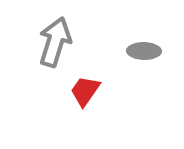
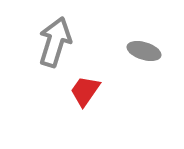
gray ellipse: rotated 16 degrees clockwise
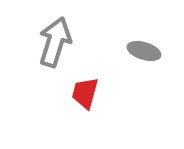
red trapezoid: moved 2 px down; rotated 20 degrees counterclockwise
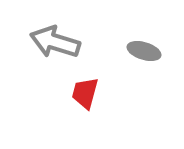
gray arrow: rotated 90 degrees counterclockwise
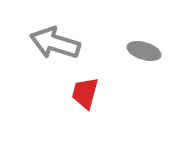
gray arrow: moved 1 px down
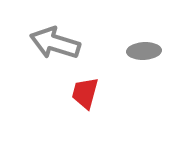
gray ellipse: rotated 20 degrees counterclockwise
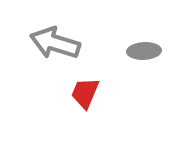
red trapezoid: rotated 8 degrees clockwise
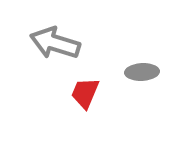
gray ellipse: moved 2 px left, 21 px down
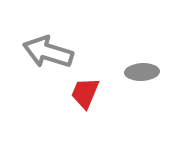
gray arrow: moved 7 px left, 9 px down
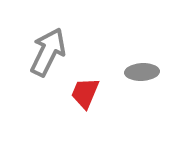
gray arrow: rotated 99 degrees clockwise
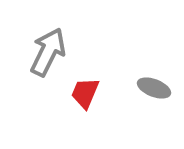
gray ellipse: moved 12 px right, 16 px down; rotated 24 degrees clockwise
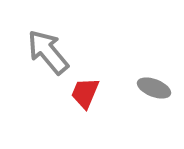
gray arrow: rotated 66 degrees counterclockwise
